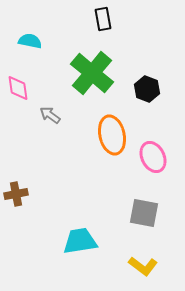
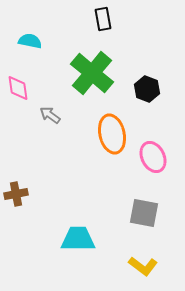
orange ellipse: moved 1 px up
cyan trapezoid: moved 2 px left, 2 px up; rotated 9 degrees clockwise
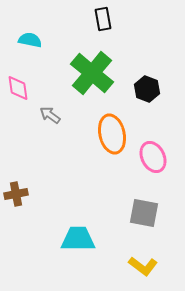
cyan semicircle: moved 1 px up
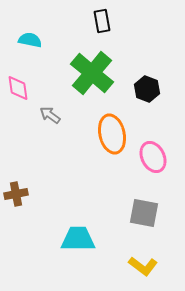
black rectangle: moved 1 px left, 2 px down
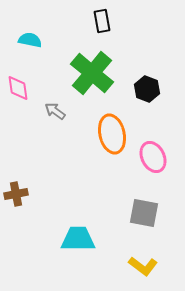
gray arrow: moved 5 px right, 4 px up
